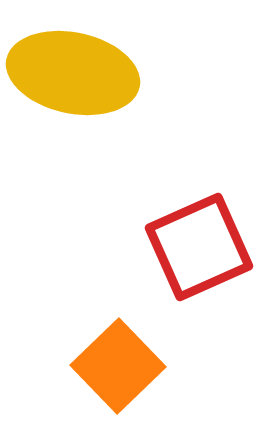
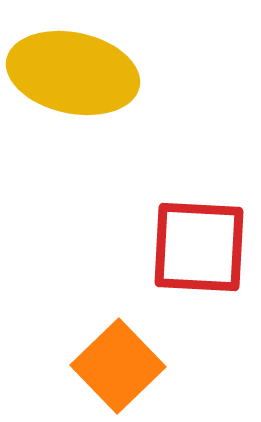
red square: rotated 27 degrees clockwise
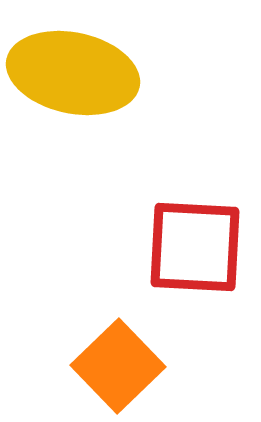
red square: moved 4 px left
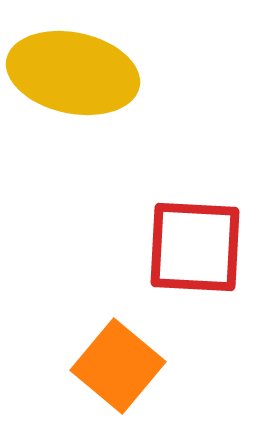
orange square: rotated 6 degrees counterclockwise
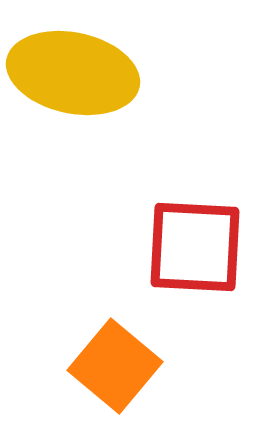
orange square: moved 3 px left
